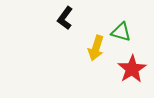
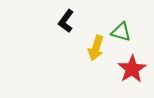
black L-shape: moved 1 px right, 3 px down
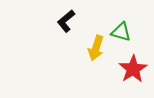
black L-shape: rotated 15 degrees clockwise
red star: moved 1 px right
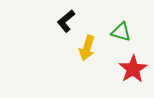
yellow arrow: moved 9 px left
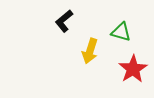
black L-shape: moved 2 px left
yellow arrow: moved 3 px right, 3 px down
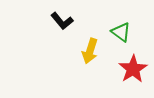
black L-shape: moved 2 px left; rotated 90 degrees counterclockwise
green triangle: rotated 20 degrees clockwise
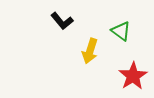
green triangle: moved 1 px up
red star: moved 7 px down
